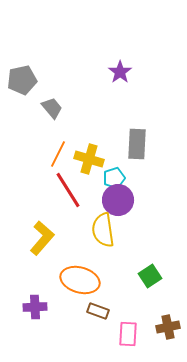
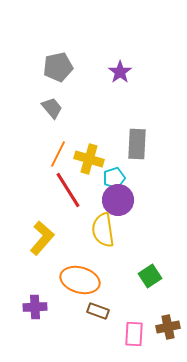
gray pentagon: moved 36 px right, 13 px up
pink rectangle: moved 6 px right
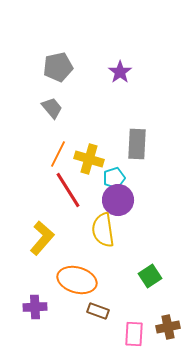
orange ellipse: moved 3 px left
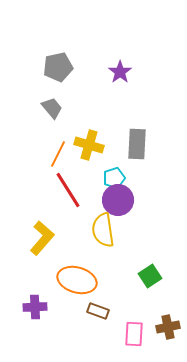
yellow cross: moved 14 px up
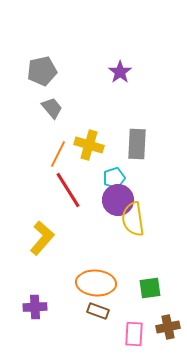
gray pentagon: moved 16 px left, 4 px down
yellow semicircle: moved 30 px right, 11 px up
green square: moved 12 px down; rotated 25 degrees clockwise
orange ellipse: moved 19 px right, 3 px down; rotated 12 degrees counterclockwise
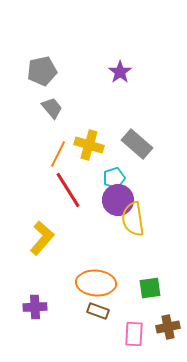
gray rectangle: rotated 52 degrees counterclockwise
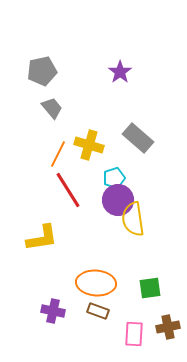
gray rectangle: moved 1 px right, 6 px up
yellow L-shape: rotated 40 degrees clockwise
purple cross: moved 18 px right, 4 px down; rotated 15 degrees clockwise
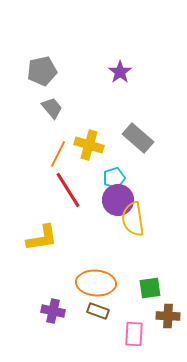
brown cross: moved 11 px up; rotated 15 degrees clockwise
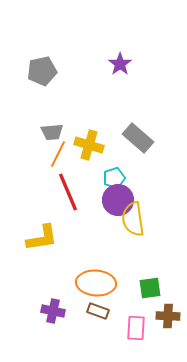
purple star: moved 8 px up
gray trapezoid: moved 24 px down; rotated 125 degrees clockwise
red line: moved 2 px down; rotated 9 degrees clockwise
pink rectangle: moved 2 px right, 6 px up
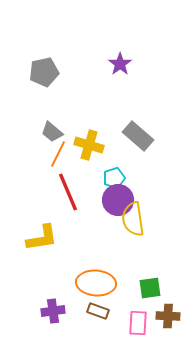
gray pentagon: moved 2 px right, 1 px down
gray trapezoid: rotated 45 degrees clockwise
gray rectangle: moved 2 px up
purple cross: rotated 20 degrees counterclockwise
pink rectangle: moved 2 px right, 5 px up
